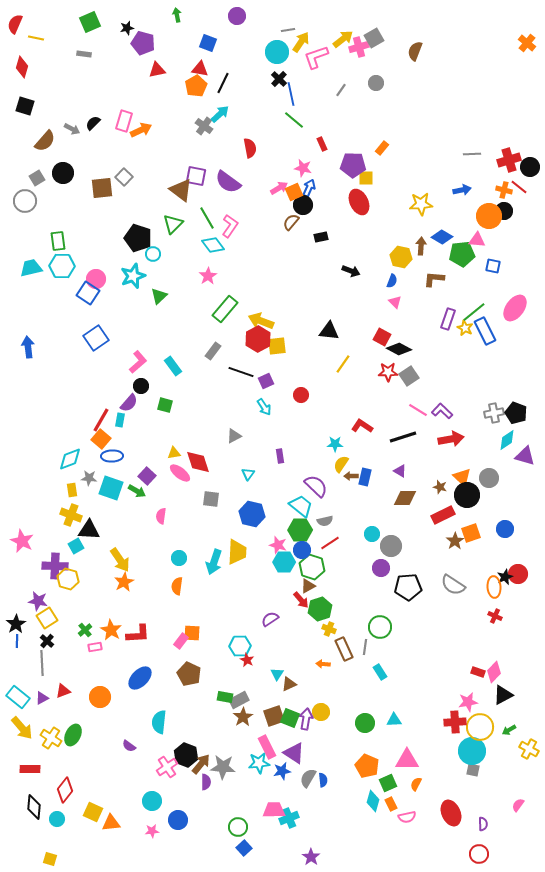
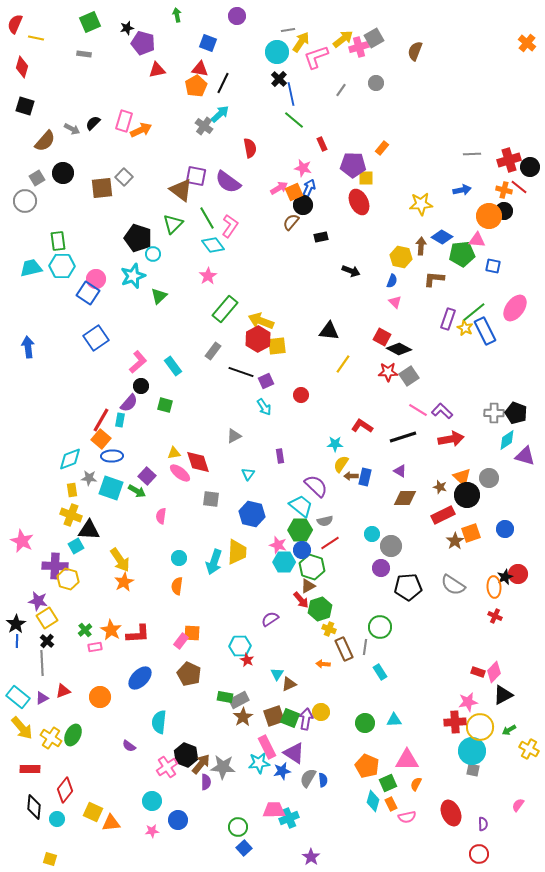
gray cross at (494, 413): rotated 12 degrees clockwise
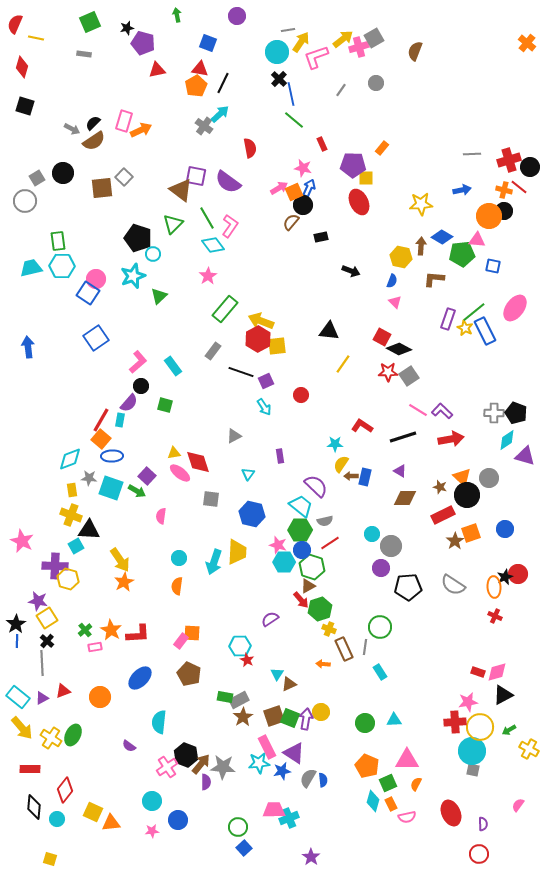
brown semicircle at (45, 141): moved 49 px right; rotated 15 degrees clockwise
pink diamond at (494, 672): moved 3 px right; rotated 30 degrees clockwise
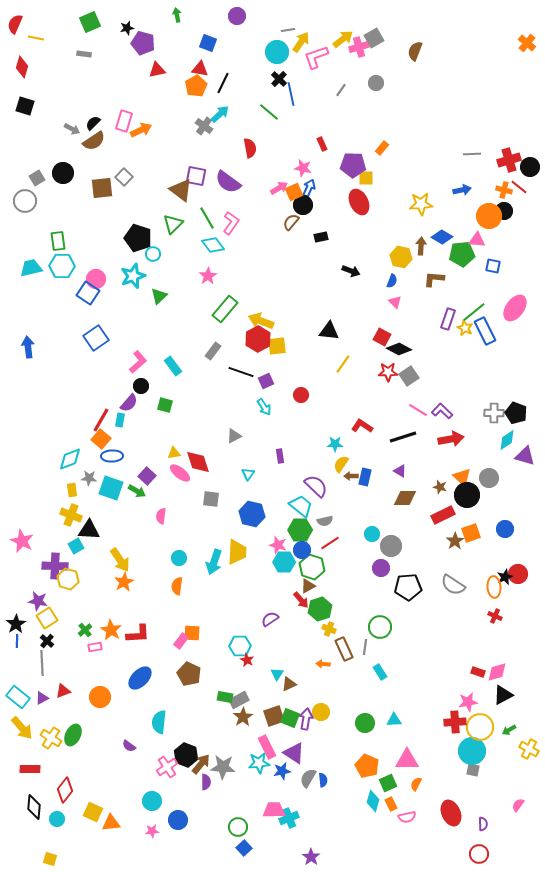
green line at (294, 120): moved 25 px left, 8 px up
pink L-shape at (230, 226): moved 1 px right, 3 px up
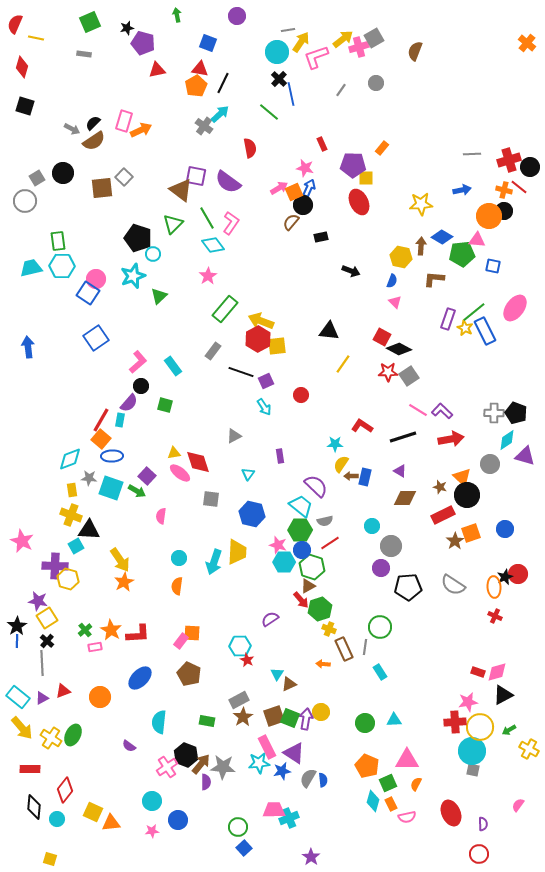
pink star at (303, 168): moved 2 px right
gray circle at (489, 478): moved 1 px right, 14 px up
cyan circle at (372, 534): moved 8 px up
black star at (16, 624): moved 1 px right, 2 px down
green rectangle at (225, 697): moved 18 px left, 24 px down
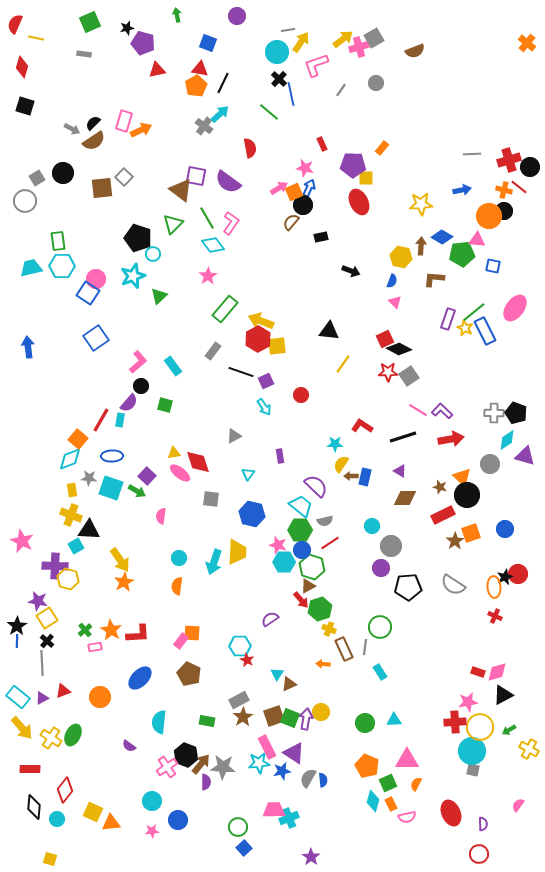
brown semicircle at (415, 51): rotated 132 degrees counterclockwise
pink L-shape at (316, 57): moved 8 px down
red square at (382, 337): moved 3 px right, 2 px down; rotated 36 degrees clockwise
orange square at (101, 439): moved 23 px left
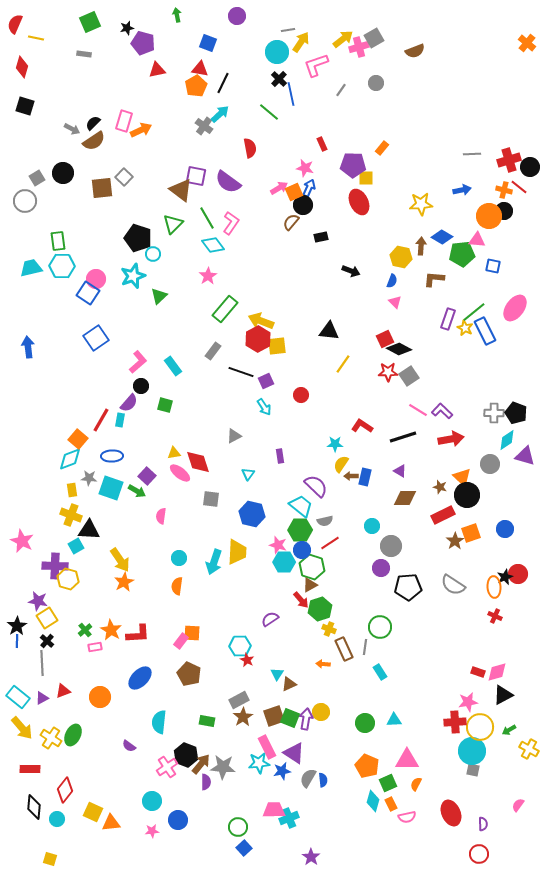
brown triangle at (308, 586): moved 2 px right, 1 px up
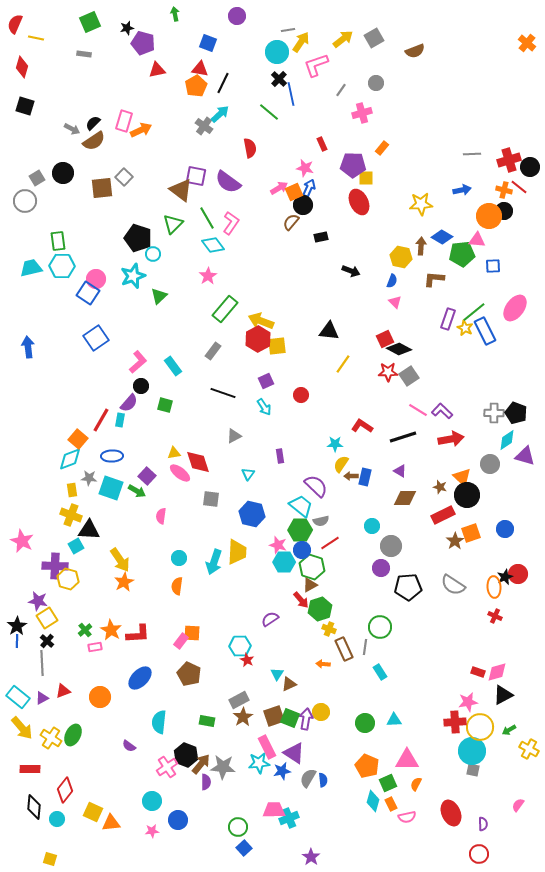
green arrow at (177, 15): moved 2 px left, 1 px up
pink cross at (359, 47): moved 3 px right, 66 px down
blue square at (493, 266): rotated 14 degrees counterclockwise
black line at (241, 372): moved 18 px left, 21 px down
gray semicircle at (325, 521): moved 4 px left
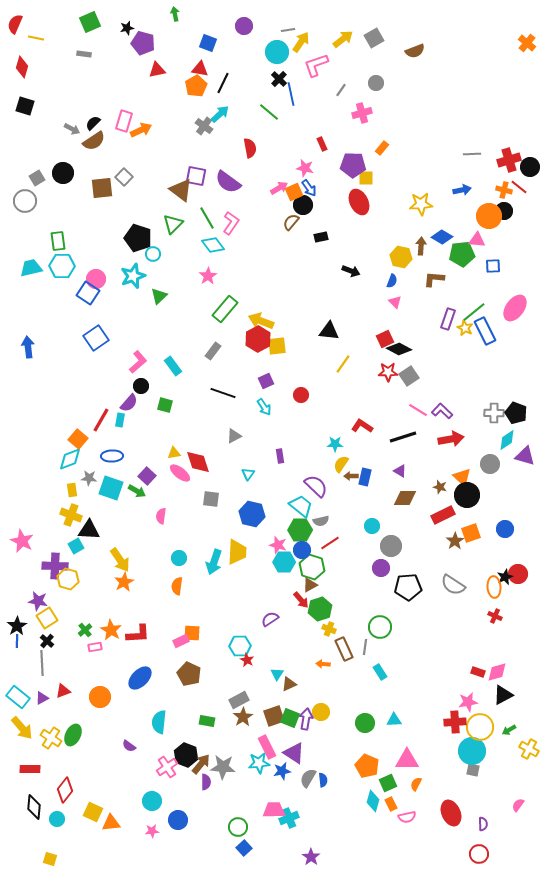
purple circle at (237, 16): moved 7 px right, 10 px down
blue arrow at (309, 188): rotated 120 degrees clockwise
pink rectangle at (181, 641): rotated 28 degrees clockwise
